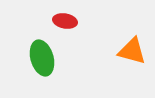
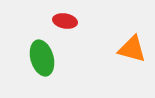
orange triangle: moved 2 px up
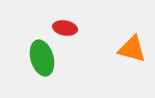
red ellipse: moved 7 px down
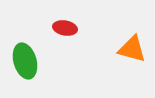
green ellipse: moved 17 px left, 3 px down
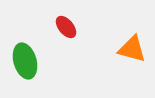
red ellipse: moved 1 px right, 1 px up; rotated 40 degrees clockwise
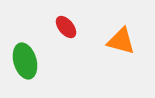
orange triangle: moved 11 px left, 8 px up
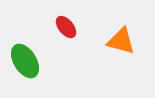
green ellipse: rotated 16 degrees counterclockwise
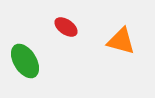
red ellipse: rotated 15 degrees counterclockwise
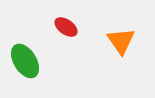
orange triangle: rotated 40 degrees clockwise
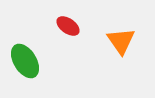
red ellipse: moved 2 px right, 1 px up
